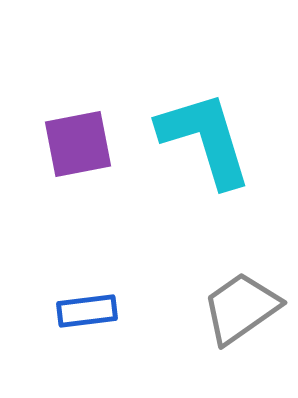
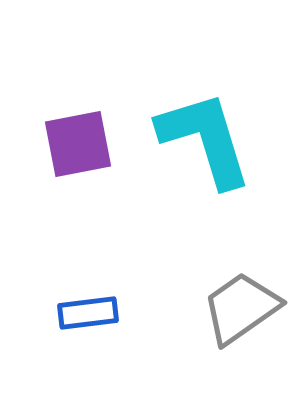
blue rectangle: moved 1 px right, 2 px down
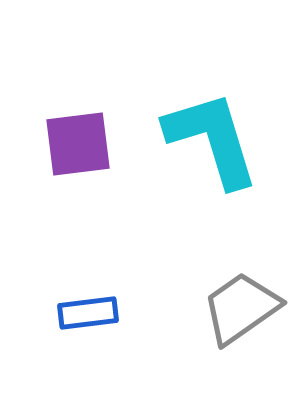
cyan L-shape: moved 7 px right
purple square: rotated 4 degrees clockwise
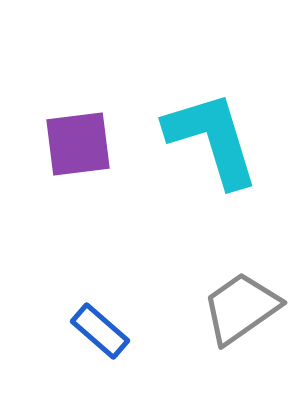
blue rectangle: moved 12 px right, 18 px down; rotated 48 degrees clockwise
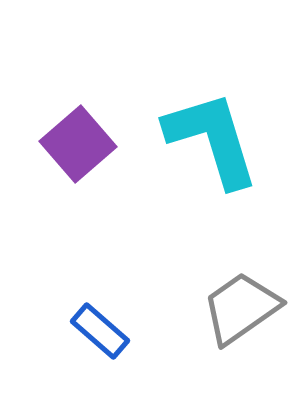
purple square: rotated 34 degrees counterclockwise
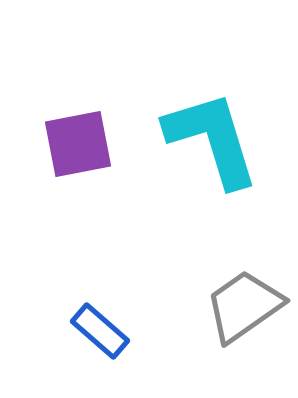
purple square: rotated 30 degrees clockwise
gray trapezoid: moved 3 px right, 2 px up
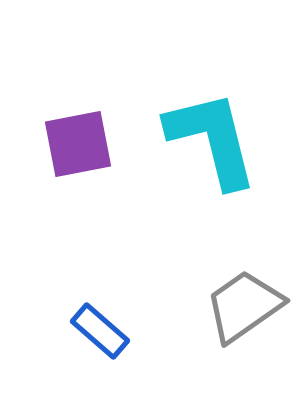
cyan L-shape: rotated 3 degrees clockwise
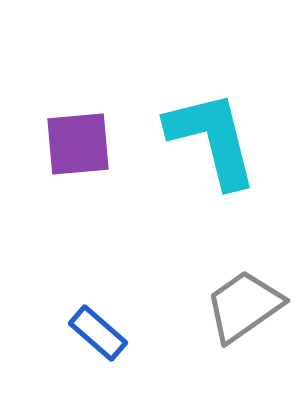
purple square: rotated 6 degrees clockwise
blue rectangle: moved 2 px left, 2 px down
